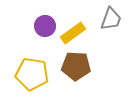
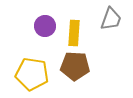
yellow rectangle: moved 1 px right; rotated 50 degrees counterclockwise
brown pentagon: moved 1 px left
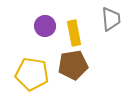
gray trapezoid: rotated 25 degrees counterclockwise
yellow rectangle: rotated 15 degrees counterclockwise
brown pentagon: moved 2 px left, 1 px up; rotated 12 degrees counterclockwise
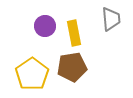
brown pentagon: moved 1 px left, 2 px down
yellow pentagon: rotated 28 degrees clockwise
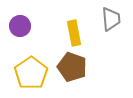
purple circle: moved 25 px left
brown pentagon: rotated 28 degrees clockwise
yellow pentagon: moved 1 px left, 1 px up
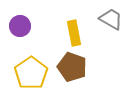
gray trapezoid: rotated 55 degrees counterclockwise
